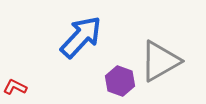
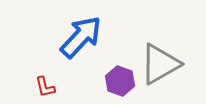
gray triangle: moved 3 px down
red L-shape: moved 30 px right; rotated 130 degrees counterclockwise
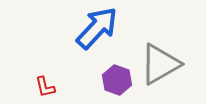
blue arrow: moved 16 px right, 9 px up
purple hexagon: moved 3 px left, 1 px up
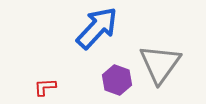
gray triangle: rotated 24 degrees counterclockwise
red L-shape: rotated 100 degrees clockwise
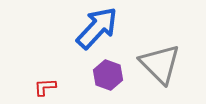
gray triangle: rotated 21 degrees counterclockwise
purple hexagon: moved 9 px left, 5 px up
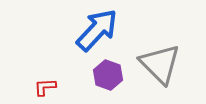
blue arrow: moved 2 px down
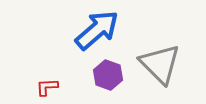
blue arrow: rotated 6 degrees clockwise
red L-shape: moved 2 px right
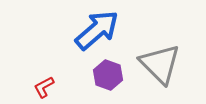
red L-shape: moved 3 px left; rotated 25 degrees counterclockwise
